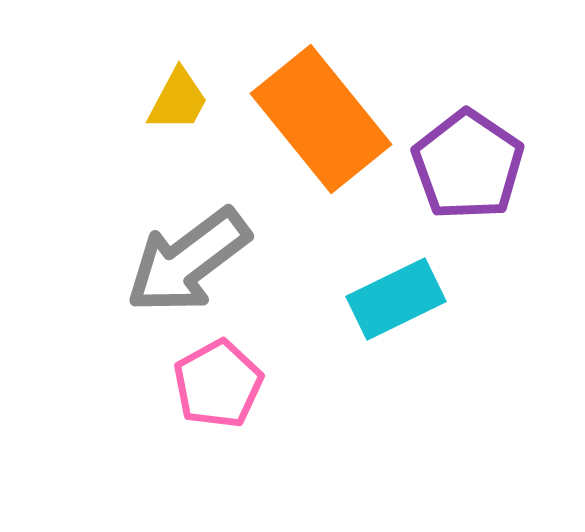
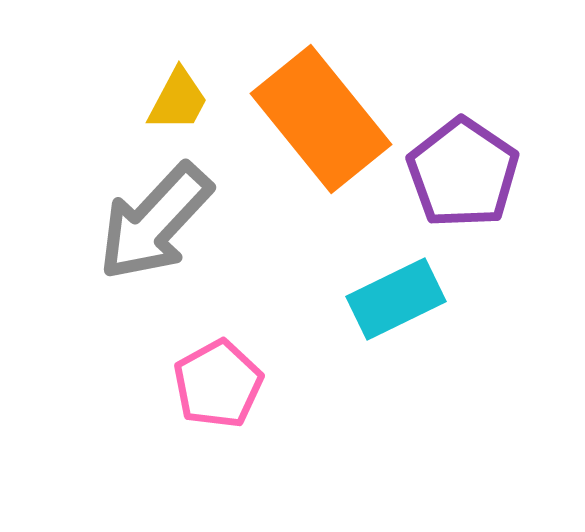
purple pentagon: moved 5 px left, 8 px down
gray arrow: moved 33 px left, 39 px up; rotated 10 degrees counterclockwise
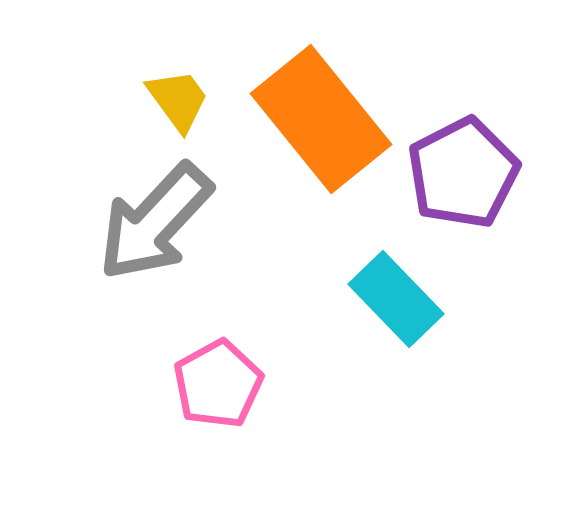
yellow trapezoid: rotated 64 degrees counterclockwise
purple pentagon: rotated 11 degrees clockwise
cyan rectangle: rotated 72 degrees clockwise
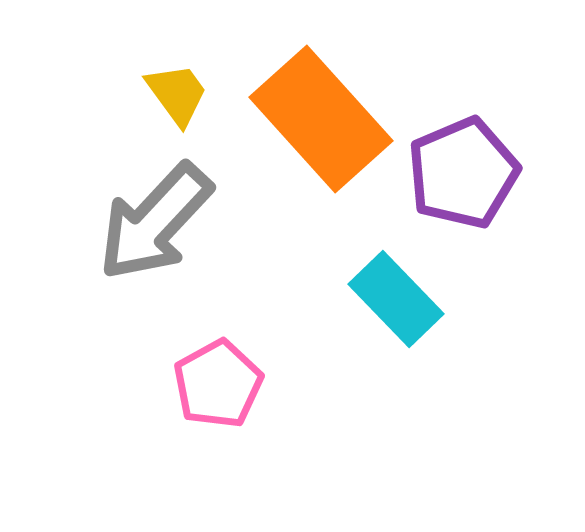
yellow trapezoid: moved 1 px left, 6 px up
orange rectangle: rotated 3 degrees counterclockwise
purple pentagon: rotated 4 degrees clockwise
